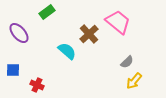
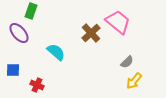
green rectangle: moved 16 px left, 1 px up; rotated 35 degrees counterclockwise
brown cross: moved 2 px right, 1 px up
cyan semicircle: moved 11 px left, 1 px down
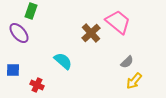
cyan semicircle: moved 7 px right, 9 px down
